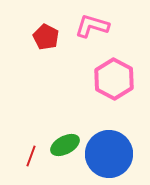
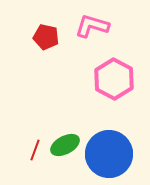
red pentagon: rotated 15 degrees counterclockwise
red line: moved 4 px right, 6 px up
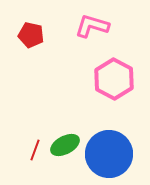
red pentagon: moved 15 px left, 2 px up
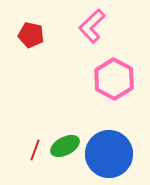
pink L-shape: rotated 60 degrees counterclockwise
green ellipse: moved 1 px down
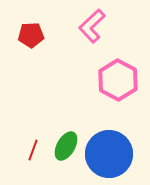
red pentagon: rotated 15 degrees counterclockwise
pink hexagon: moved 4 px right, 1 px down
green ellipse: moved 1 px right; rotated 32 degrees counterclockwise
red line: moved 2 px left
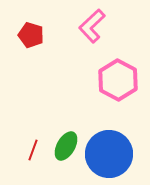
red pentagon: rotated 20 degrees clockwise
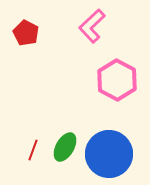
red pentagon: moved 5 px left, 2 px up; rotated 10 degrees clockwise
pink hexagon: moved 1 px left
green ellipse: moved 1 px left, 1 px down
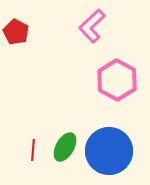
red pentagon: moved 10 px left, 1 px up
red line: rotated 15 degrees counterclockwise
blue circle: moved 3 px up
